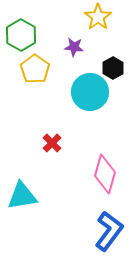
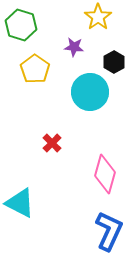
green hexagon: moved 10 px up; rotated 12 degrees counterclockwise
black hexagon: moved 1 px right, 6 px up
cyan triangle: moved 2 px left, 7 px down; rotated 36 degrees clockwise
blue L-shape: rotated 12 degrees counterclockwise
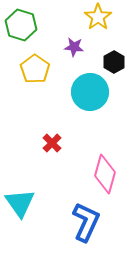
cyan triangle: rotated 28 degrees clockwise
blue L-shape: moved 23 px left, 9 px up
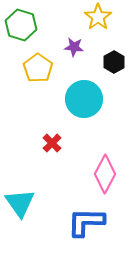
yellow pentagon: moved 3 px right, 1 px up
cyan circle: moved 6 px left, 7 px down
pink diamond: rotated 12 degrees clockwise
blue L-shape: rotated 114 degrees counterclockwise
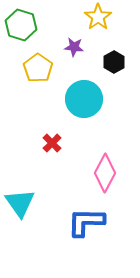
pink diamond: moved 1 px up
